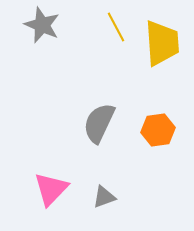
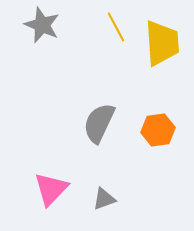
gray triangle: moved 2 px down
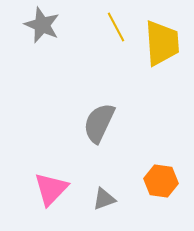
orange hexagon: moved 3 px right, 51 px down; rotated 16 degrees clockwise
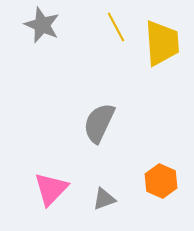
orange hexagon: rotated 16 degrees clockwise
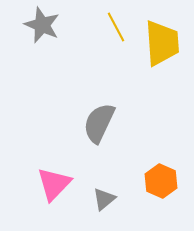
pink triangle: moved 3 px right, 5 px up
gray triangle: rotated 20 degrees counterclockwise
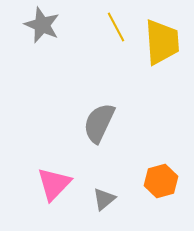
yellow trapezoid: moved 1 px up
orange hexagon: rotated 20 degrees clockwise
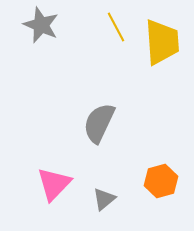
gray star: moved 1 px left
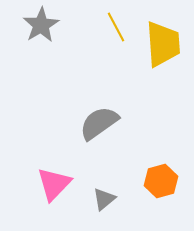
gray star: rotated 18 degrees clockwise
yellow trapezoid: moved 1 px right, 2 px down
gray semicircle: rotated 30 degrees clockwise
